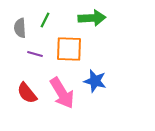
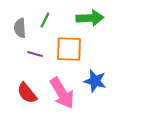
green arrow: moved 2 px left
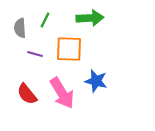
blue star: moved 1 px right
red semicircle: moved 1 px down
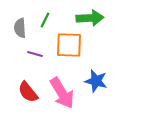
orange square: moved 4 px up
red semicircle: moved 1 px right, 2 px up
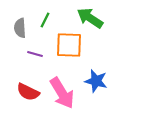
green arrow: rotated 144 degrees counterclockwise
red semicircle: rotated 25 degrees counterclockwise
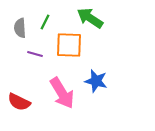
green line: moved 2 px down
red semicircle: moved 9 px left, 10 px down
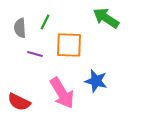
green arrow: moved 16 px right
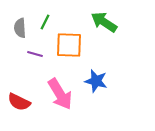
green arrow: moved 2 px left, 4 px down
pink arrow: moved 2 px left, 1 px down
